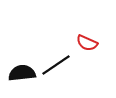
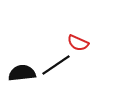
red semicircle: moved 9 px left
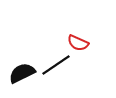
black semicircle: rotated 20 degrees counterclockwise
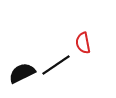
red semicircle: moved 5 px right; rotated 55 degrees clockwise
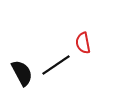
black semicircle: rotated 88 degrees clockwise
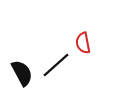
black line: rotated 8 degrees counterclockwise
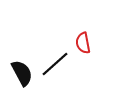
black line: moved 1 px left, 1 px up
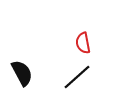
black line: moved 22 px right, 13 px down
